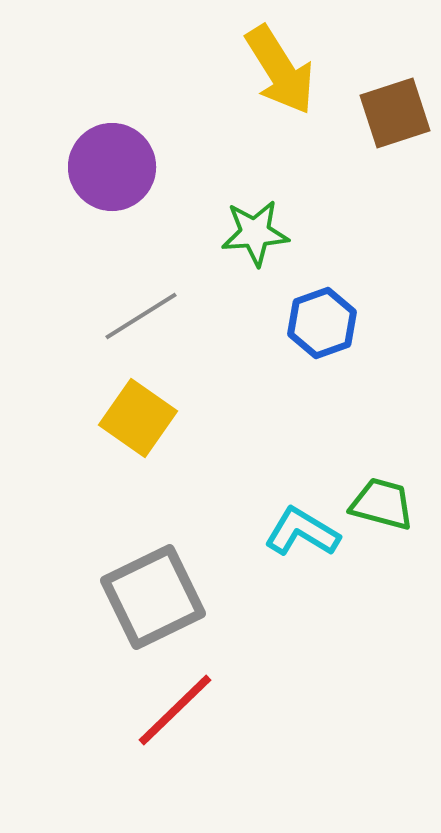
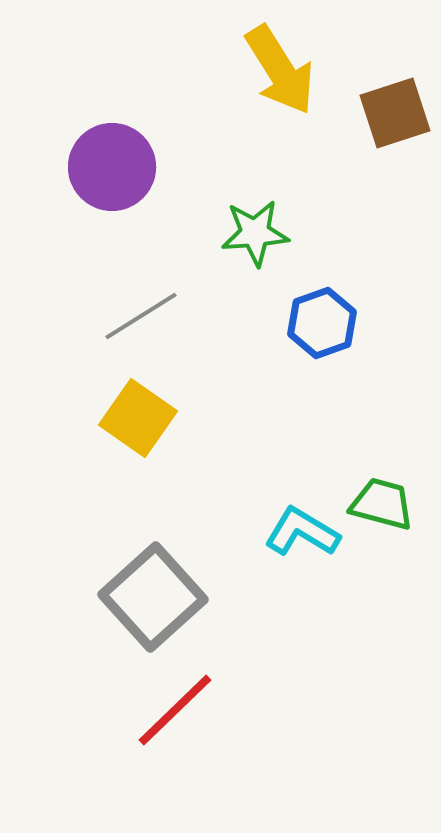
gray square: rotated 16 degrees counterclockwise
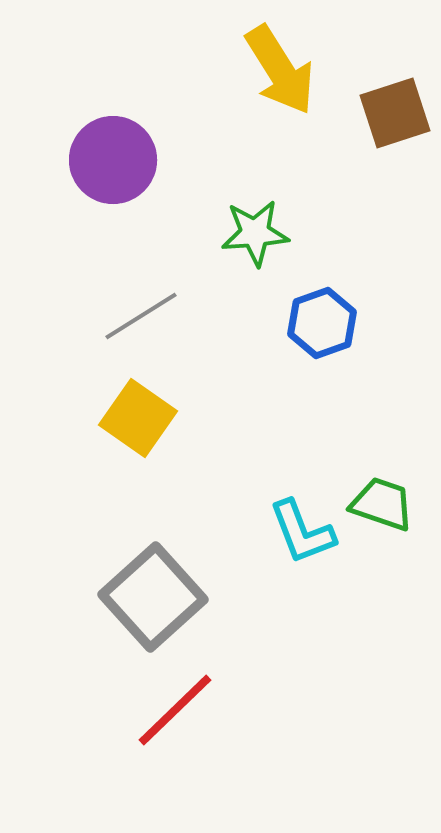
purple circle: moved 1 px right, 7 px up
green trapezoid: rotated 4 degrees clockwise
cyan L-shape: rotated 142 degrees counterclockwise
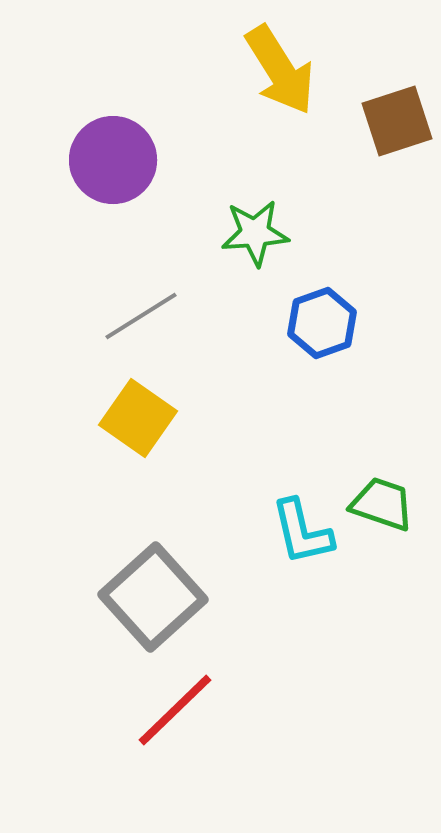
brown square: moved 2 px right, 8 px down
cyan L-shape: rotated 8 degrees clockwise
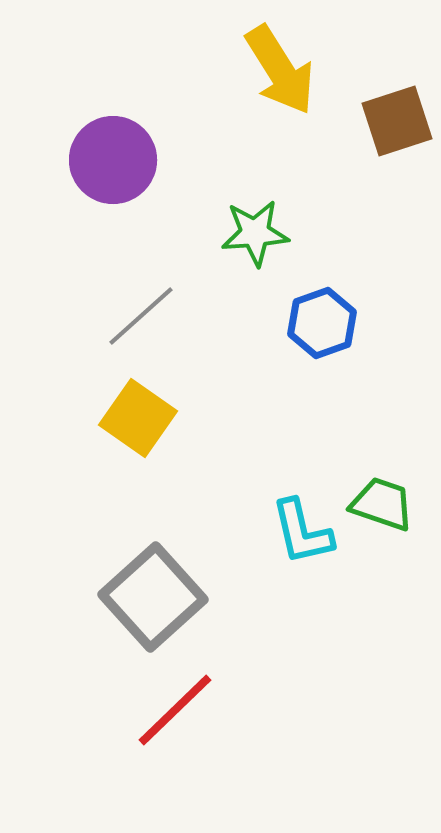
gray line: rotated 10 degrees counterclockwise
